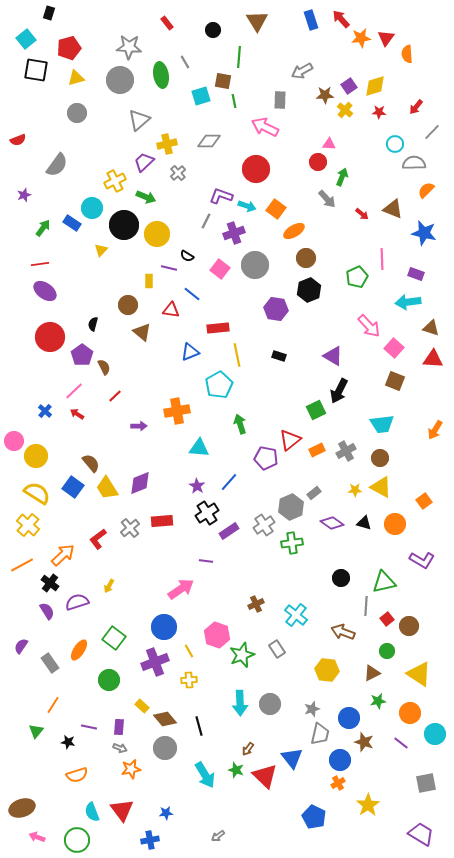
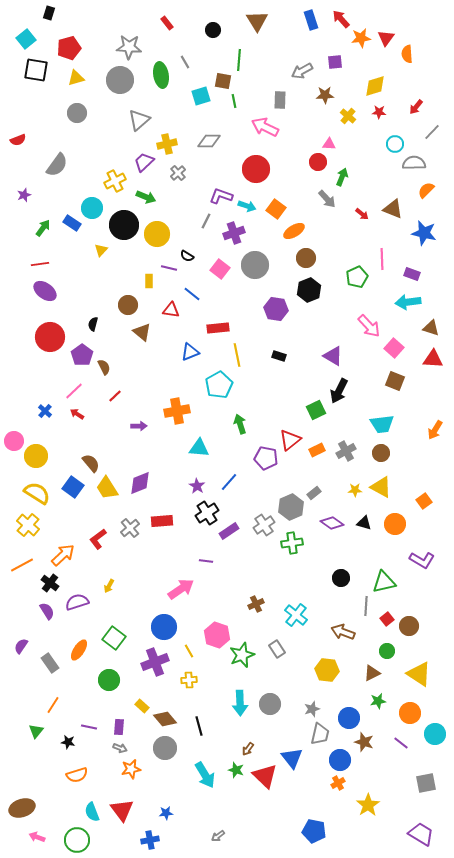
green line at (239, 57): moved 3 px down
purple square at (349, 86): moved 14 px left, 24 px up; rotated 28 degrees clockwise
yellow cross at (345, 110): moved 3 px right, 6 px down
purple rectangle at (416, 274): moved 4 px left
brown circle at (380, 458): moved 1 px right, 5 px up
blue pentagon at (314, 817): moved 14 px down; rotated 15 degrees counterclockwise
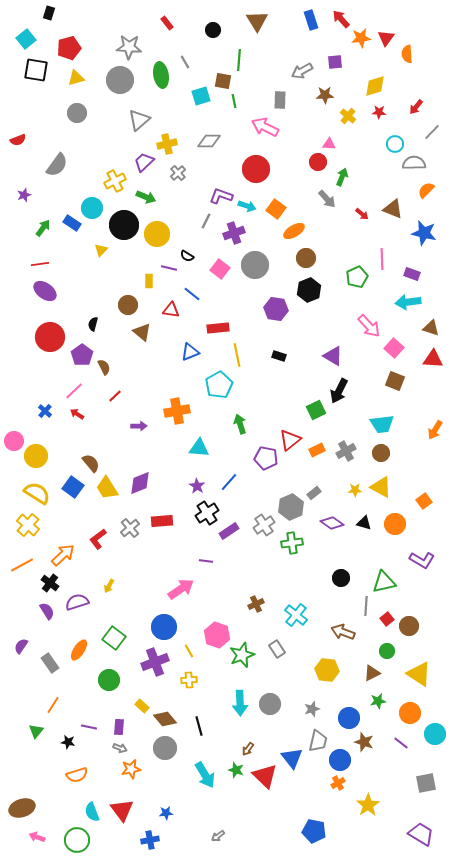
gray trapezoid at (320, 734): moved 2 px left, 7 px down
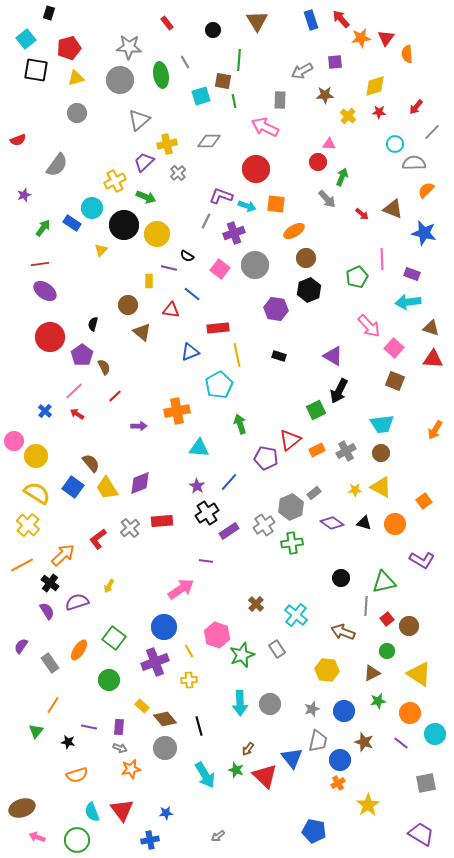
orange square at (276, 209): moved 5 px up; rotated 30 degrees counterclockwise
brown cross at (256, 604): rotated 21 degrees counterclockwise
blue circle at (349, 718): moved 5 px left, 7 px up
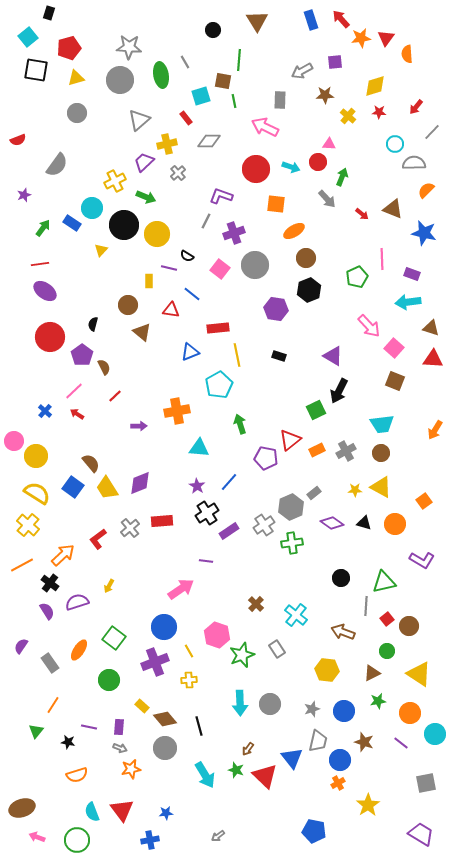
red rectangle at (167, 23): moved 19 px right, 95 px down
cyan square at (26, 39): moved 2 px right, 2 px up
cyan arrow at (247, 206): moved 44 px right, 39 px up
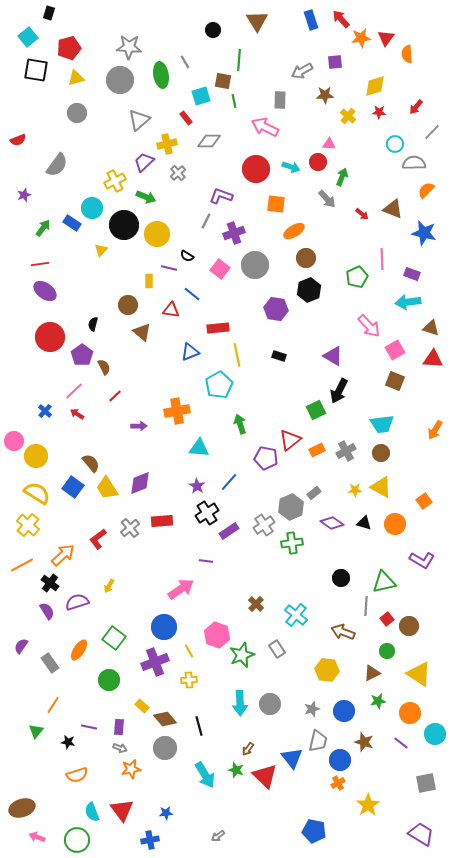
pink square at (394, 348): moved 1 px right, 2 px down; rotated 18 degrees clockwise
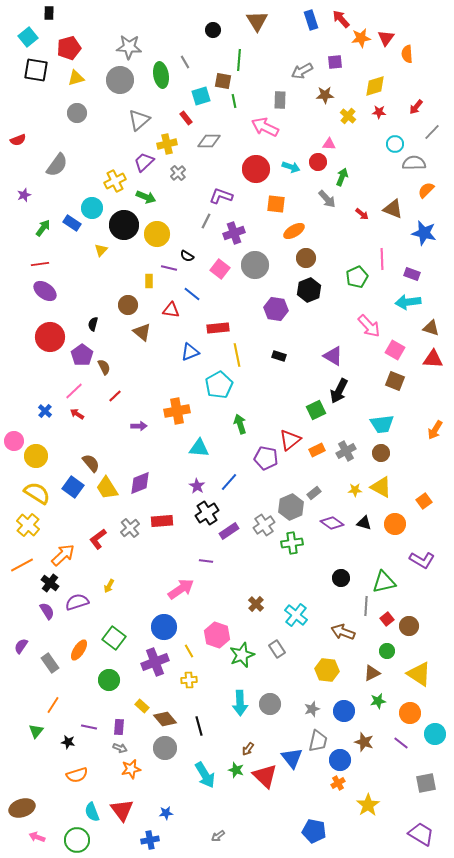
black rectangle at (49, 13): rotated 16 degrees counterclockwise
pink square at (395, 350): rotated 30 degrees counterclockwise
